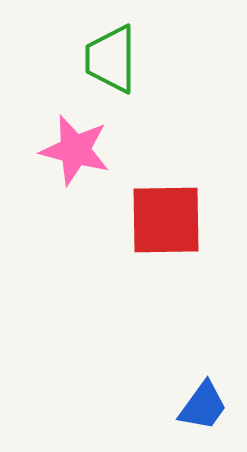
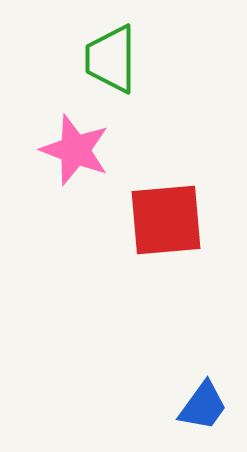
pink star: rotated 6 degrees clockwise
red square: rotated 4 degrees counterclockwise
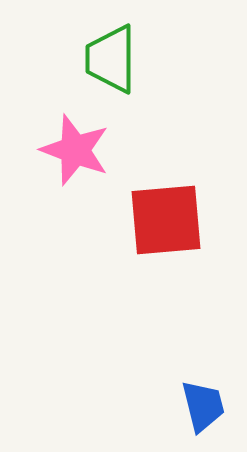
blue trapezoid: rotated 50 degrees counterclockwise
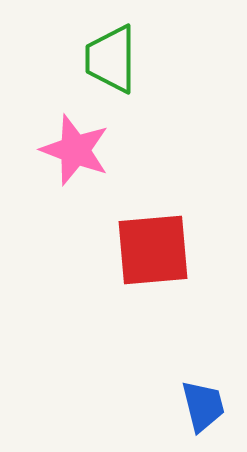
red square: moved 13 px left, 30 px down
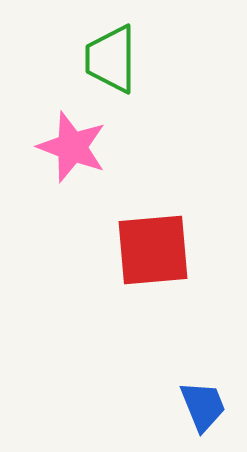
pink star: moved 3 px left, 3 px up
blue trapezoid: rotated 8 degrees counterclockwise
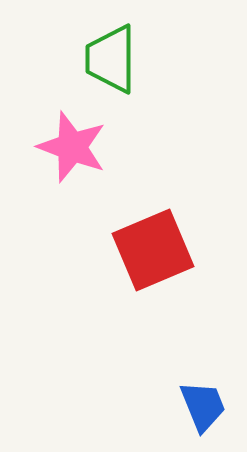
red square: rotated 18 degrees counterclockwise
